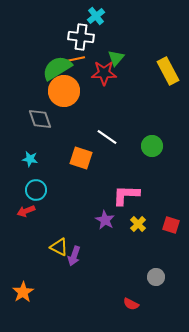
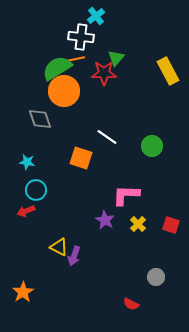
cyan star: moved 3 px left, 3 px down
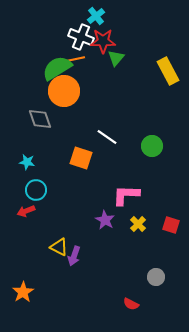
white cross: rotated 15 degrees clockwise
red star: moved 1 px left, 32 px up
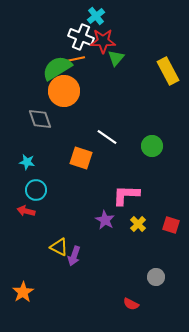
red arrow: rotated 36 degrees clockwise
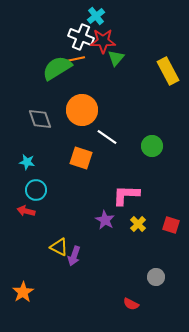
orange circle: moved 18 px right, 19 px down
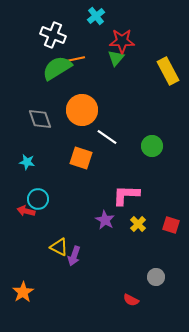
white cross: moved 28 px left, 2 px up
red star: moved 19 px right
cyan circle: moved 2 px right, 9 px down
red semicircle: moved 4 px up
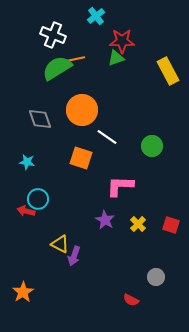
green triangle: rotated 30 degrees clockwise
pink L-shape: moved 6 px left, 9 px up
yellow triangle: moved 1 px right, 3 px up
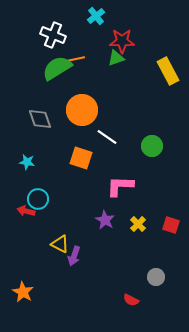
orange star: rotated 10 degrees counterclockwise
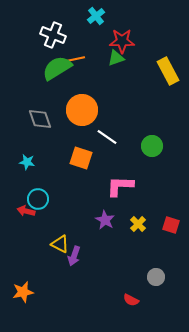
orange star: rotated 30 degrees clockwise
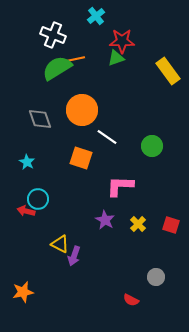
yellow rectangle: rotated 8 degrees counterclockwise
cyan star: rotated 21 degrees clockwise
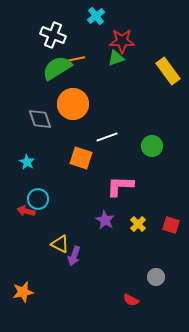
orange circle: moved 9 px left, 6 px up
white line: rotated 55 degrees counterclockwise
